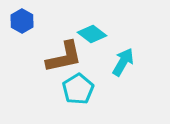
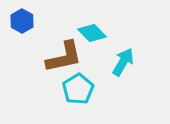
cyan diamond: moved 1 px up; rotated 8 degrees clockwise
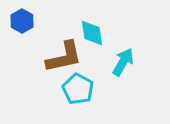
cyan diamond: rotated 36 degrees clockwise
cyan pentagon: rotated 12 degrees counterclockwise
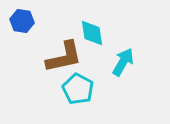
blue hexagon: rotated 20 degrees counterclockwise
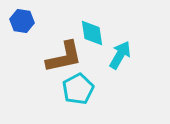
cyan arrow: moved 3 px left, 7 px up
cyan pentagon: rotated 16 degrees clockwise
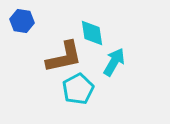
cyan arrow: moved 6 px left, 7 px down
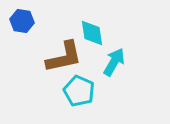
cyan pentagon: moved 1 px right, 2 px down; rotated 20 degrees counterclockwise
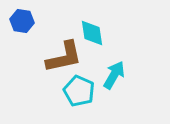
cyan arrow: moved 13 px down
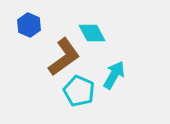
blue hexagon: moved 7 px right, 4 px down; rotated 15 degrees clockwise
cyan diamond: rotated 20 degrees counterclockwise
brown L-shape: rotated 24 degrees counterclockwise
